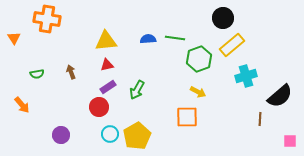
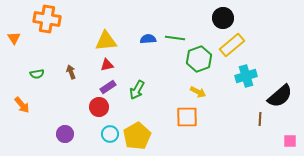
purple circle: moved 4 px right, 1 px up
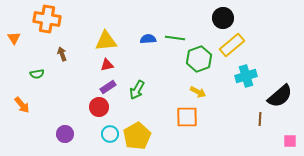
brown arrow: moved 9 px left, 18 px up
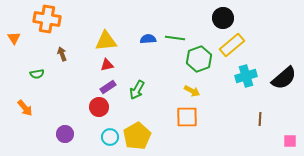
yellow arrow: moved 6 px left, 1 px up
black semicircle: moved 4 px right, 18 px up
orange arrow: moved 3 px right, 3 px down
cyan circle: moved 3 px down
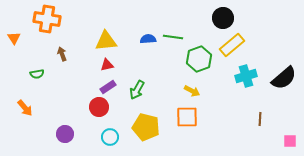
green line: moved 2 px left, 1 px up
yellow pentagon: moved 9 px right, 9 px up; rotated 28 degrees counterclockwise
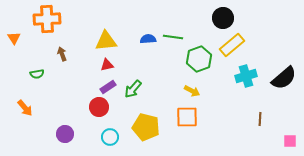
orange cross: rotated 12 degrees counterclockwise
green arrow: moved 4 px left, 1 px up; rotated 12 degrees clockwise
